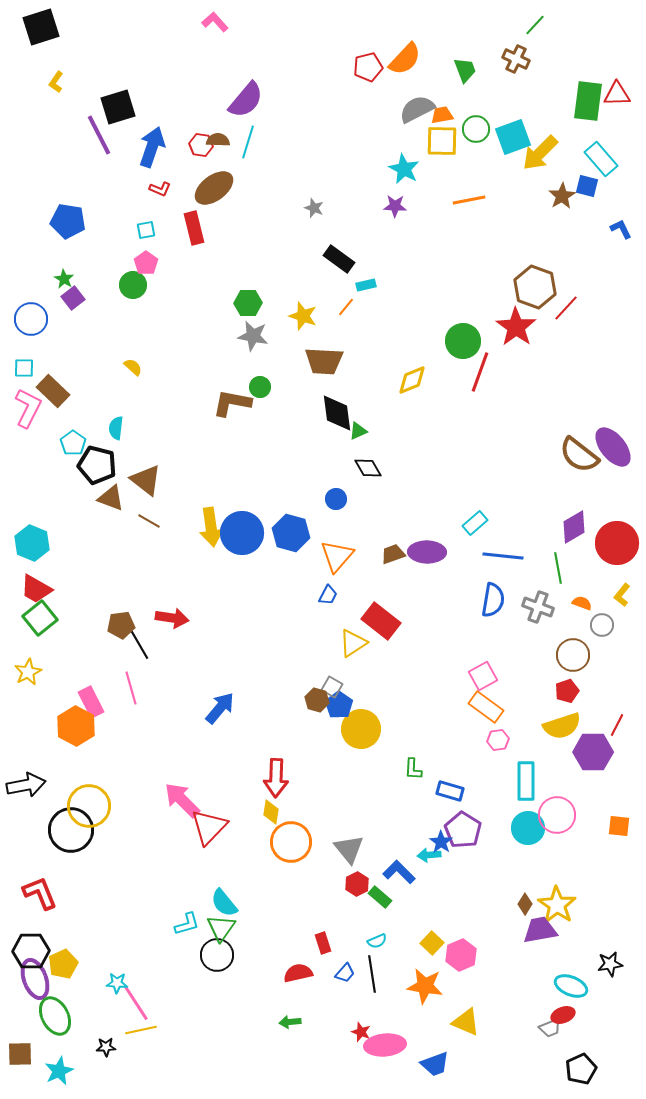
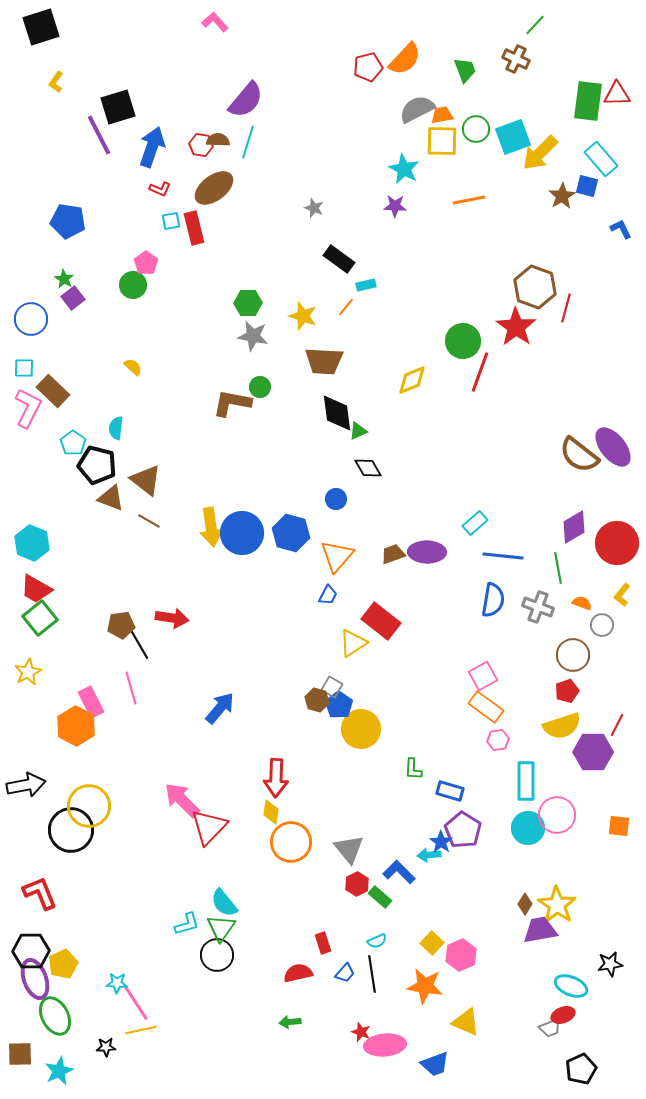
cyan square at (146, 230): moved 25 px right, 9 px up
red line at (566, 308): rotated 28 degrees counterclockwise
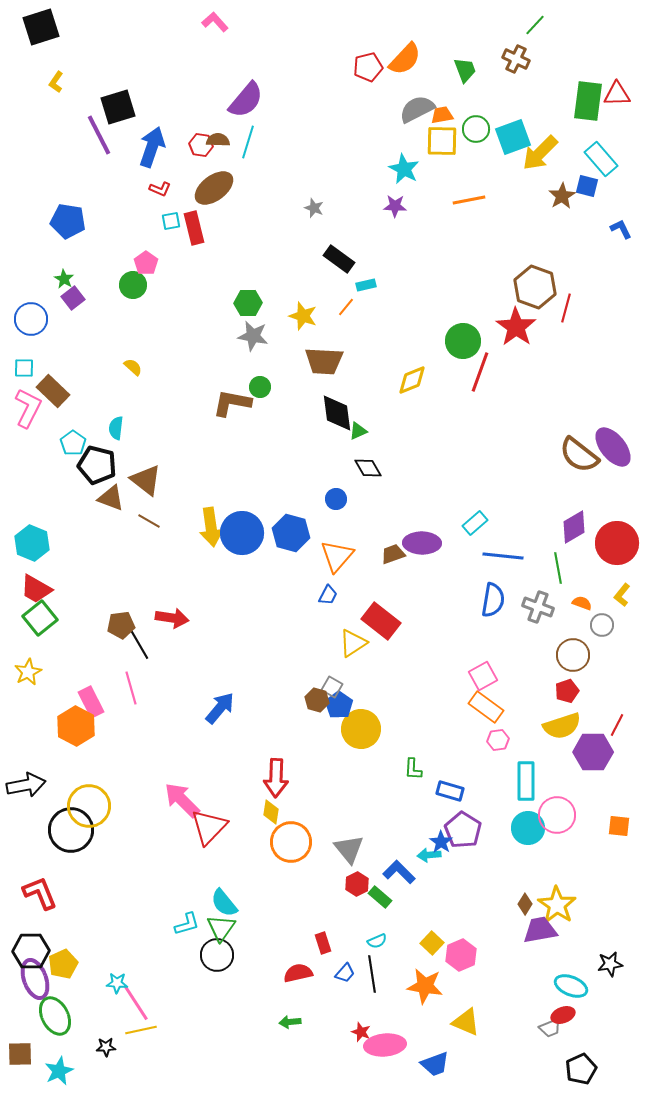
purple ellipse at (427, 552): moved 5 px left, 9 px up
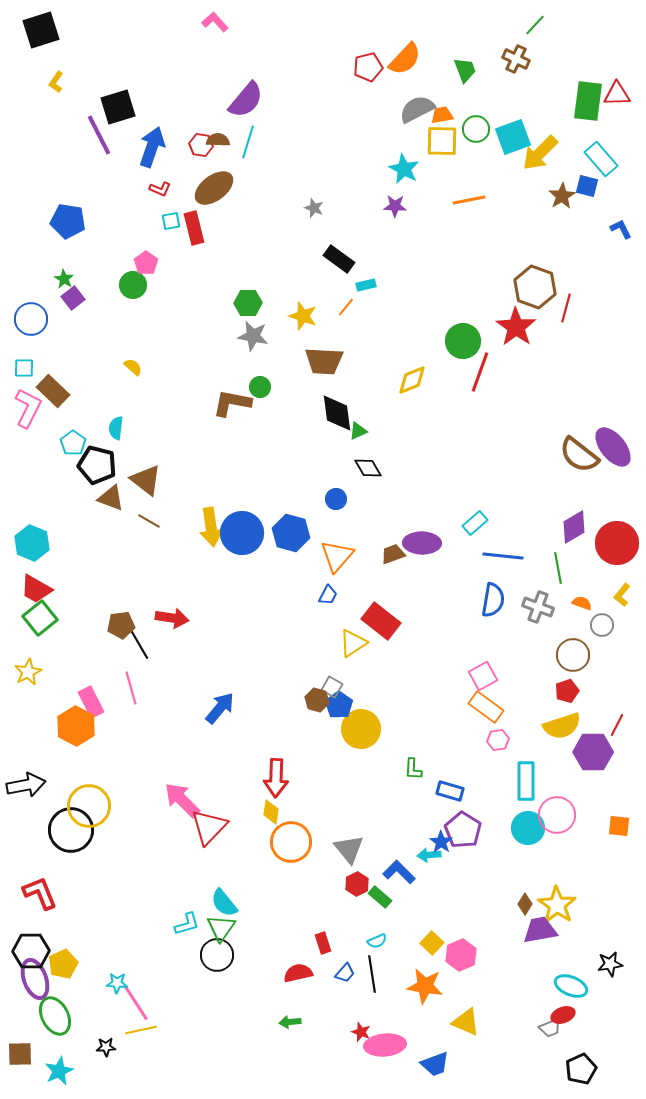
black square at (41, 27): moved 3 px down
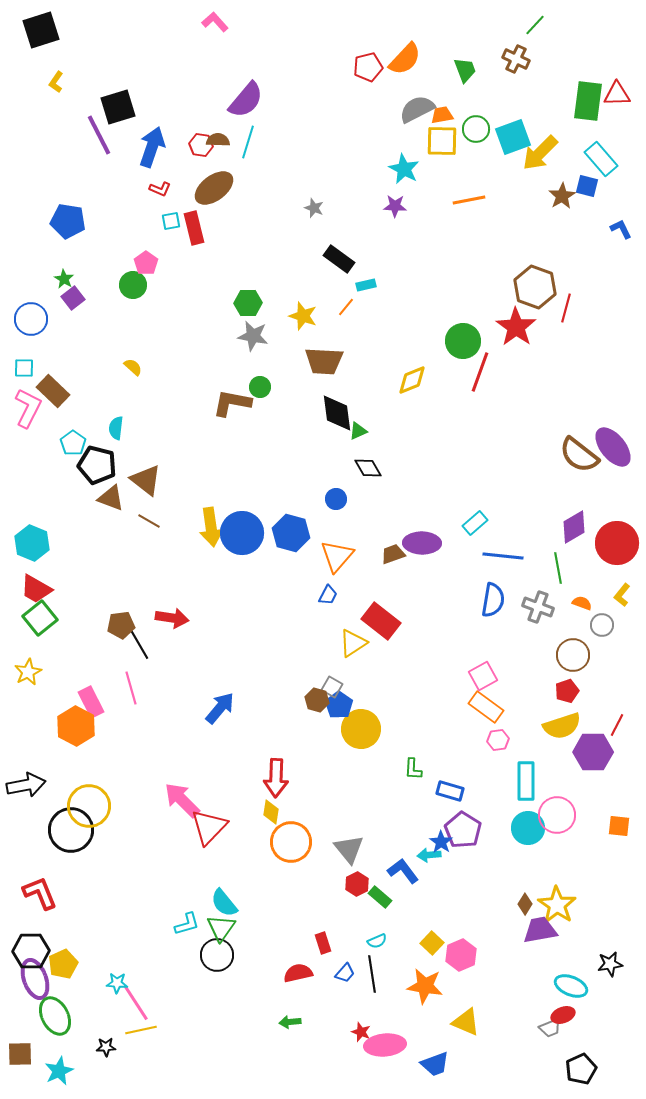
blue L-shape at (399, 872): moved 4 px right, 1 px up; rotated 8 degrees clockwise
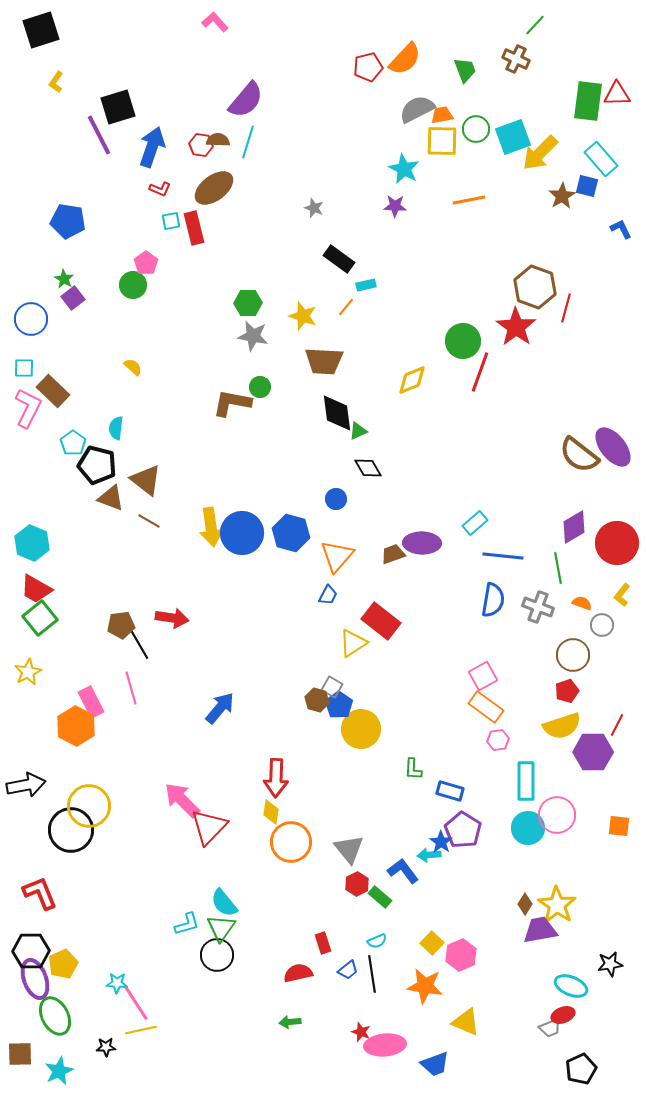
blue trapezoid at (345, 973): moved 3 px right, 3 px up; rotated 10 degrees clockwise
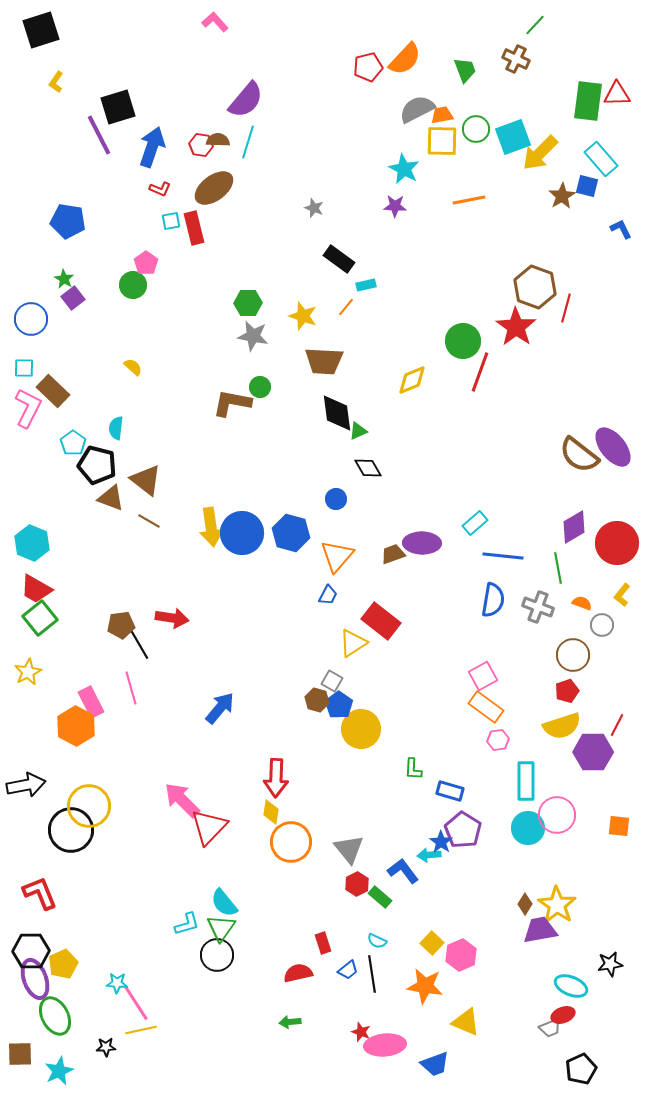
gray square at (332, 687): moved 6 px up
cyan semicircle at (377, 941): rotated 48 degrees clockwise
